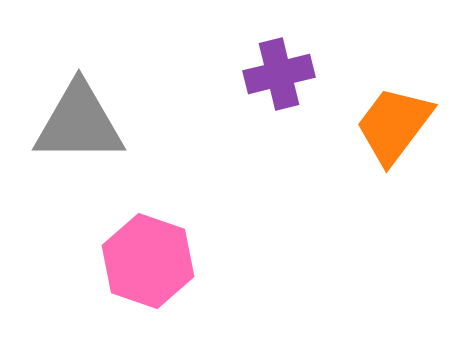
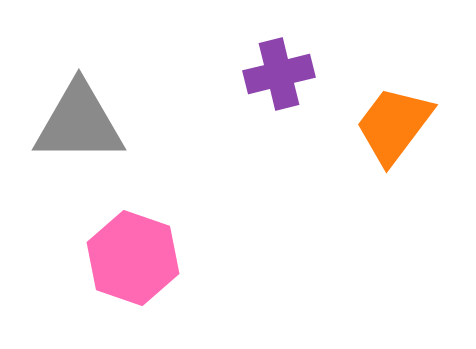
pink hexagon: moved 15 px left, 3 px up
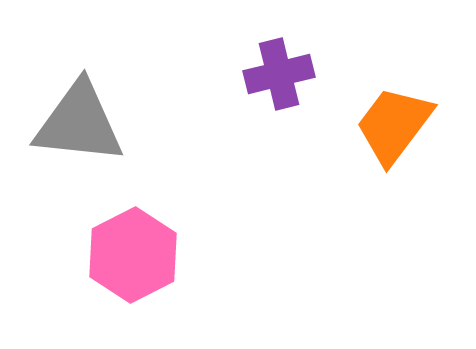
gray triangle: rotated 6 degrees clockwise
pink hexagon: moved 3 px up; rotated 14 degrees clockwise
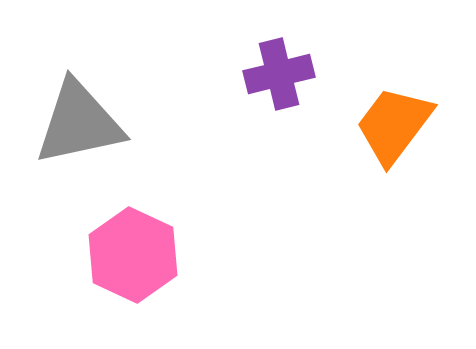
gray triangle: rotated 18 degrees counterclockwise
pink hexagon: rotated 8 degrees counterclockwise
